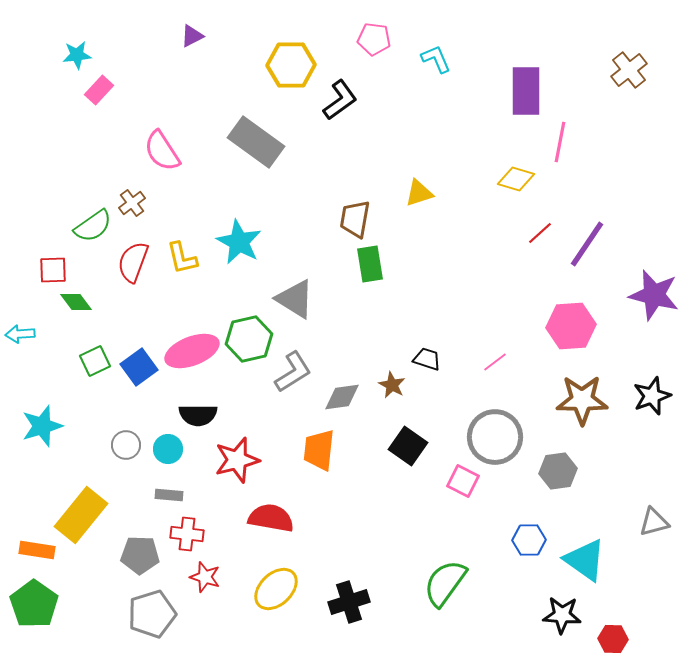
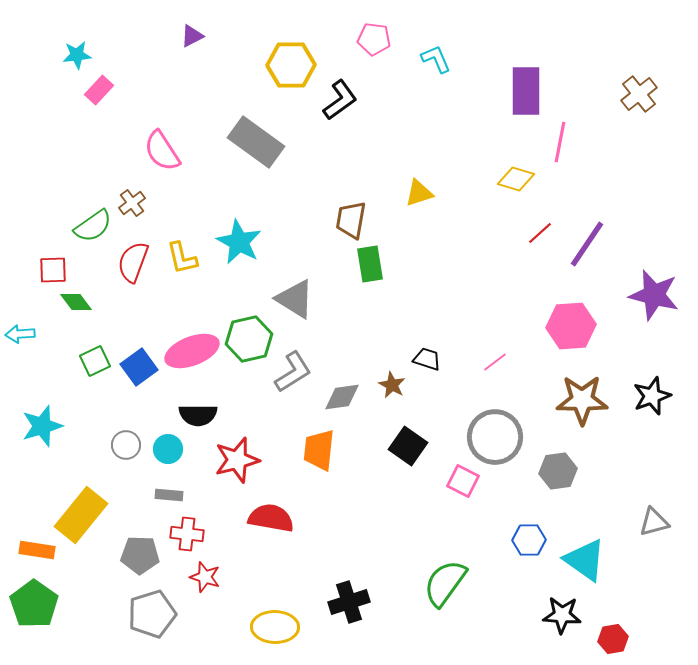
brown cross at (629, 70): moved 10 px right, 24 px down
brown trapezoid at (355, 219): moved 4 px left, 1 px down
yellow ellipse at (276, 589): moved 1 px left, 38 px down; rotated 45 degrees clockwise
red hexagon at (613, 639): rotated 12 degrees counterclockwise
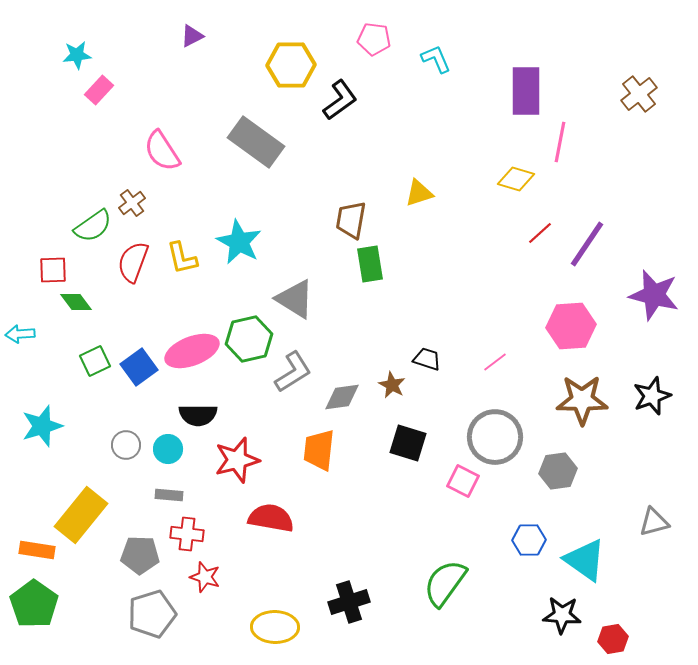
black square at (408, 446): moved 3 px up; rotated 18 degrees counterclockwise
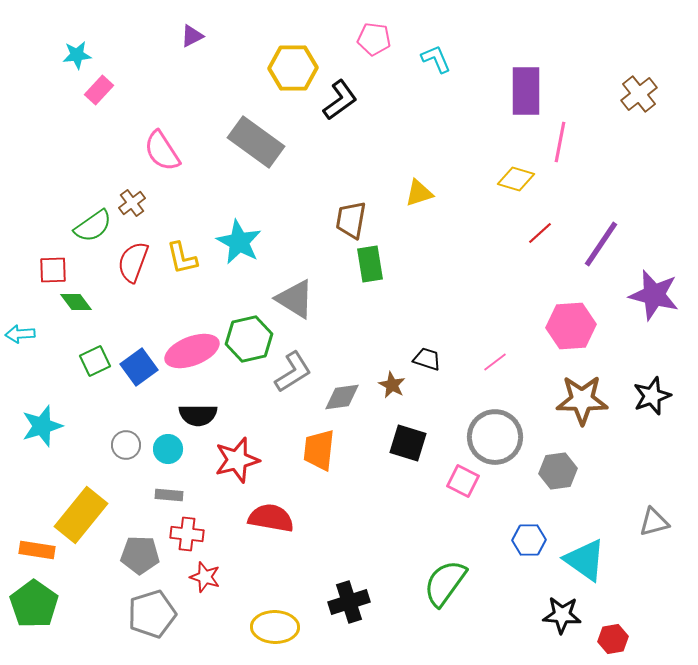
yellow hexagon at (291, 65): moved 2 px right, 3 px down
purple line at (587, 244): moved 14 px right
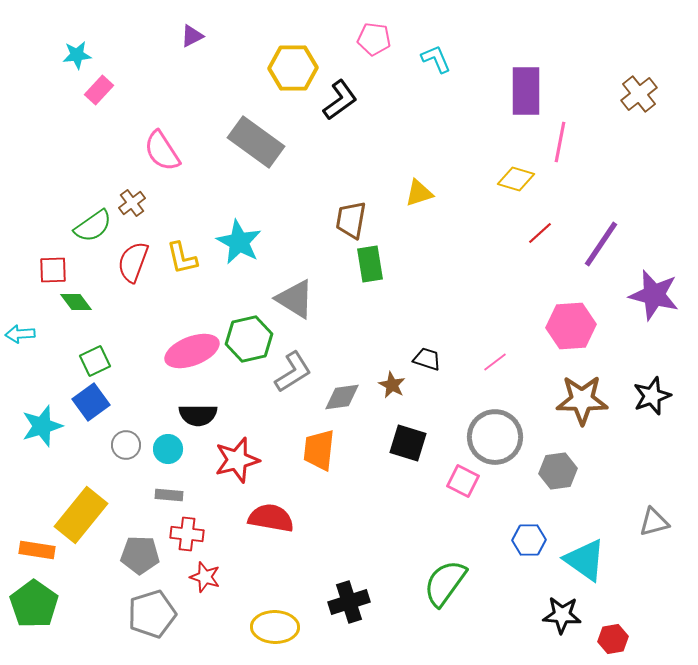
blue square at (139, 367): moved 48 px left, 35 px down
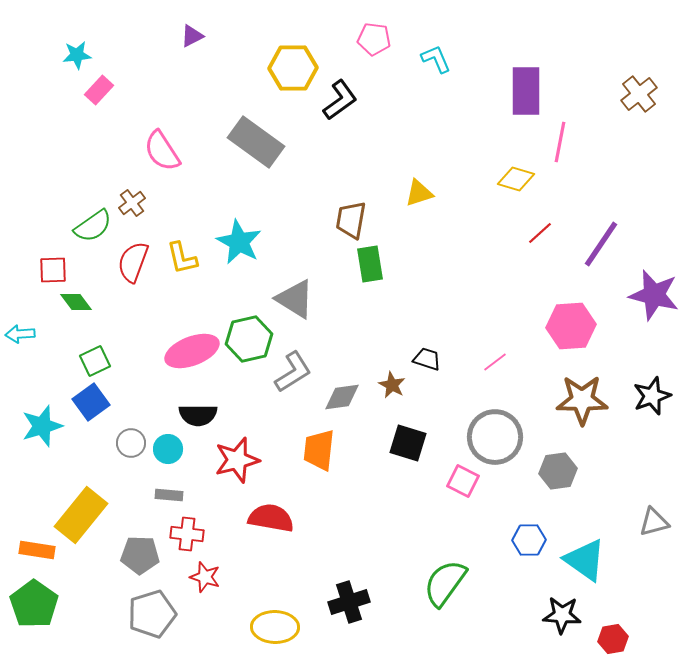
gray circle at (126, 445): moved 5 px right, 2 px up
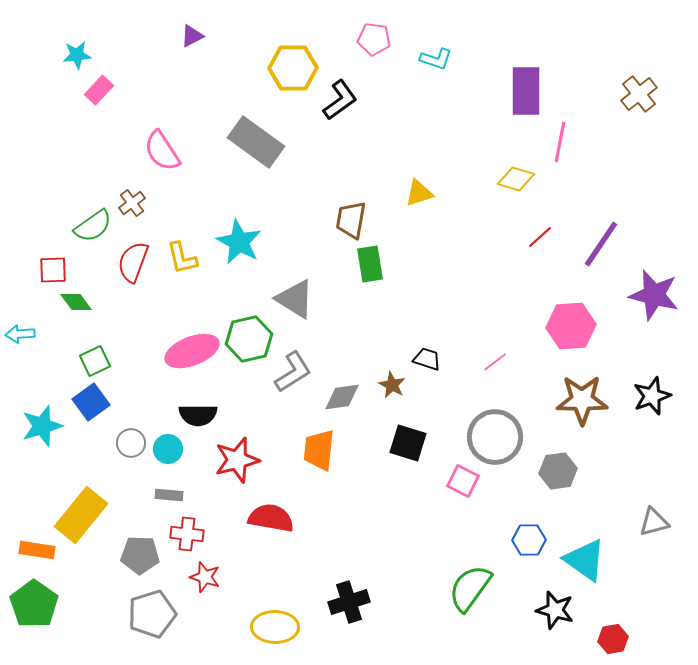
cyan L-shape at (436, 59): rotated 132 degrees clockwise
red line at (540, 233): moved 4 px down
green semicircle at (445, 583): moved 25 px right, 5 px down
black star at (562, 615): moved 7 px left, 5 px up; rotated 12 degrees clockwise
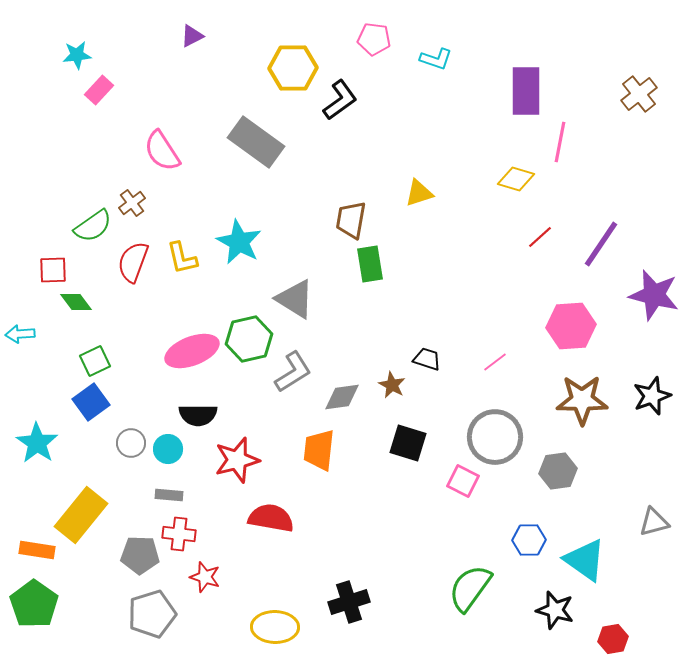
cyan star at (42, 426): moved 5 px left, 17 px down; rotated 21 degrees counterclockwise
red cross at (187, 534): moved 8 px left
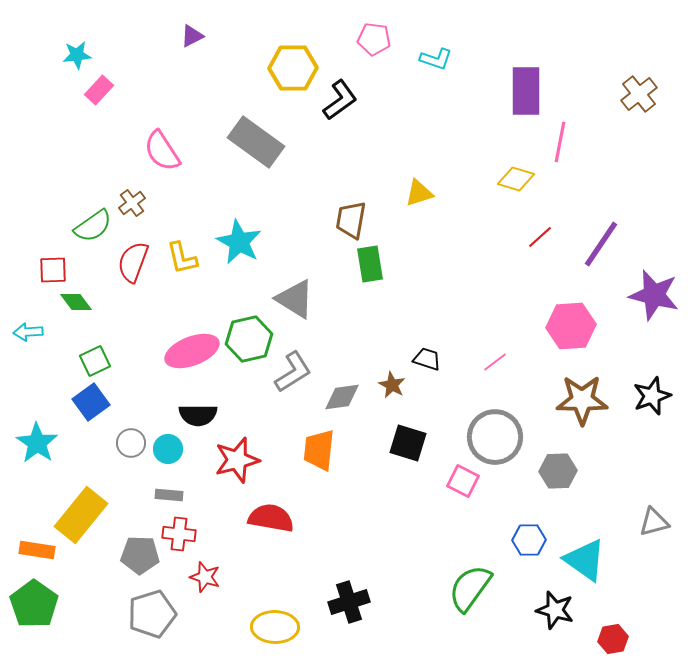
cyan arrow at (20, 334): moved 8 px right, 2 px up
gray hexagon at (558, 471): rotated 6 degrees clockwise
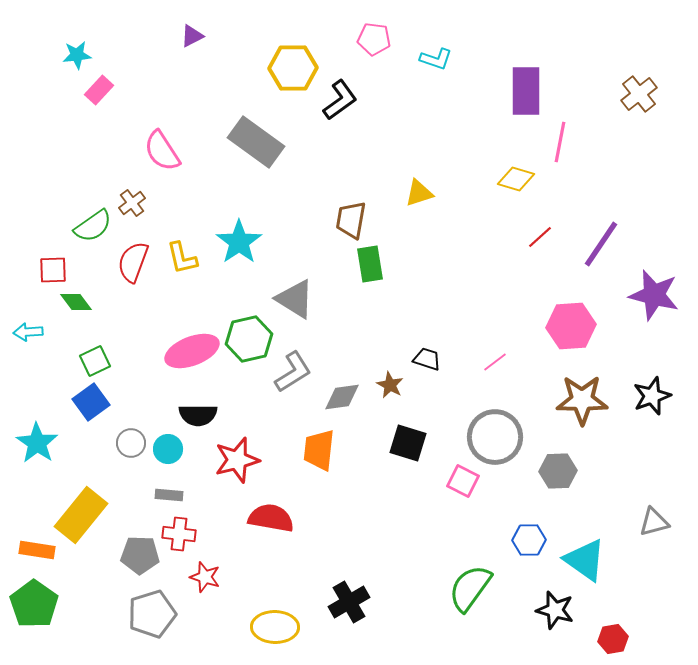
cyan star at (239, 242): rotated 9 degrees clockwise
brown star at (392, 385): moved 2 px left
black cross at (349, 602): rotated 12 degrees counterclockwise
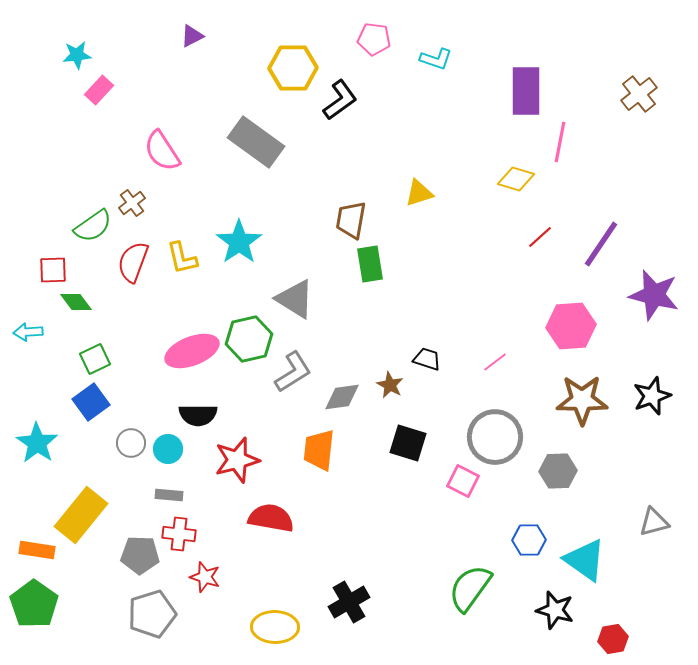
green square at (95, 361): moved 2 px up
